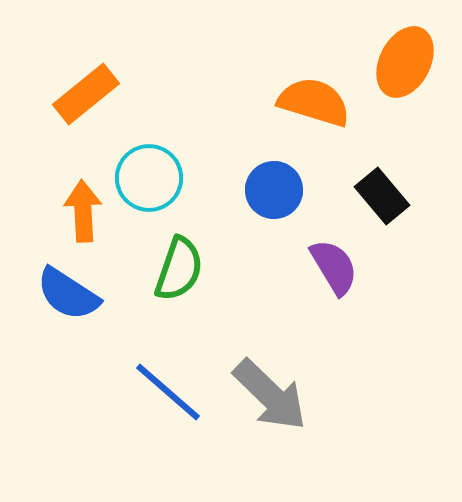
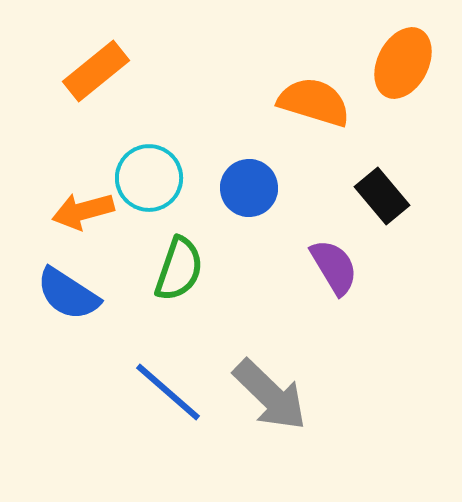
orange ellipse: moved 2 px left, 1 px down
orange rectangle: moved 10 px right, 23 px up
blue circle: moved 25 px left, 2 px up
orange arrow: rotated 102 degrees counterclockwise
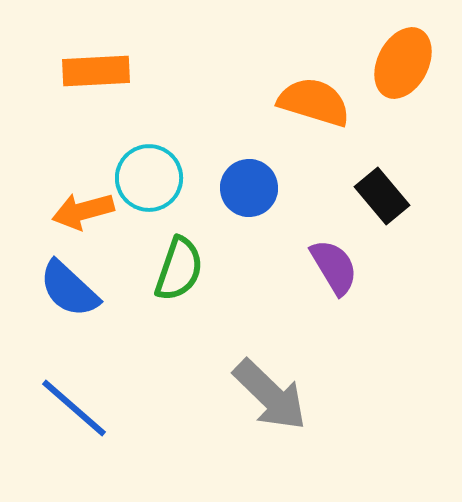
orange rectangle: rotated 36 degrees clockwise
blue semicircle: moved 1 px right, 5 px up; rotated 10 degrees clockwise
blue line: moved 94 px left, 16 px down
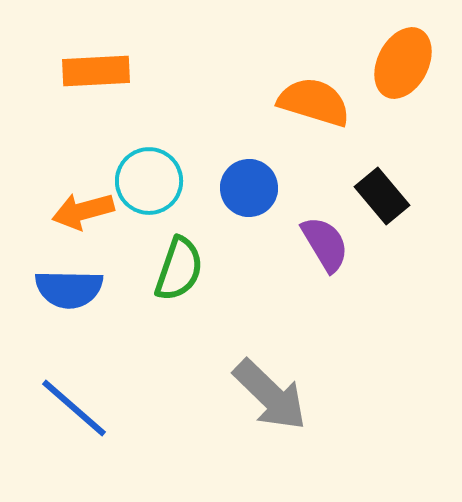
cyan circle: moved 3 px down
purple semicircle: moved 9 px left, 23 px up
blue semicircle: rotated 42 degrees counterclockwise
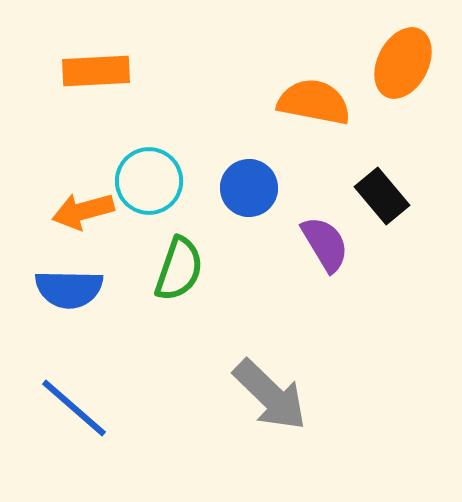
orange semicircle: rotated 6 degrees counterclockwise
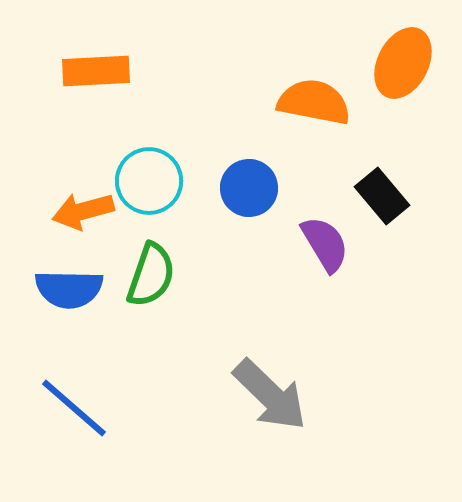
green semicircle: moved 28 px left, 6 px down
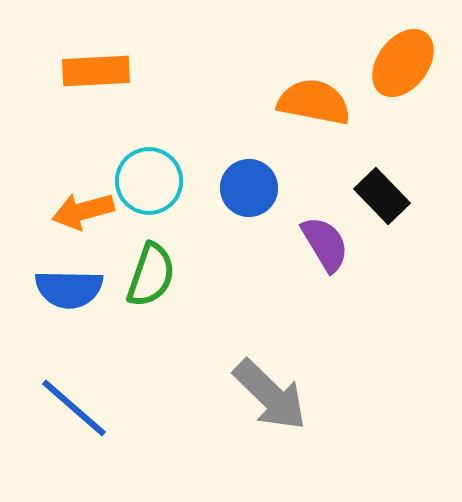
orange ellipse: rotated 10 degrees clockwise
black rectangle: rotated 4 degrees counterclockwise
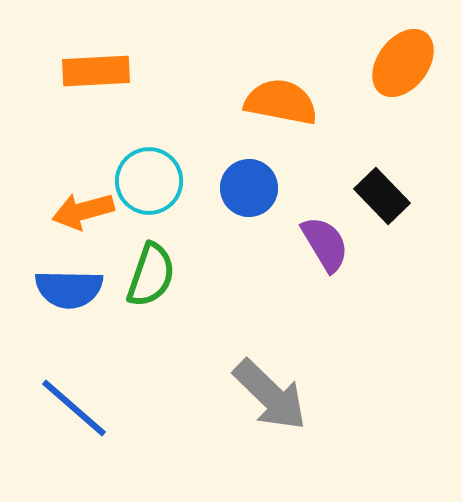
orange semicircle: moved 33 px left
